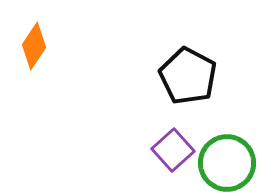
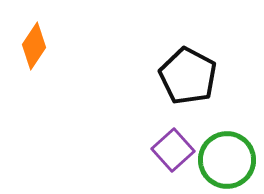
green circle: moved 3 px up
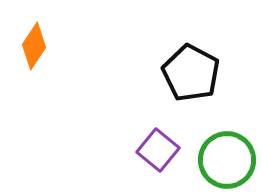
black pentagon: moved 3 px right, 3 px up
purple square: moved 15 px left; rotated 9 degrees counterclockwise
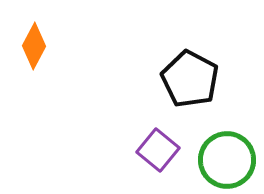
orange diamond: rotated 6 degrees counterclockwise
black pentagon: moved 1 px left, 6 px down
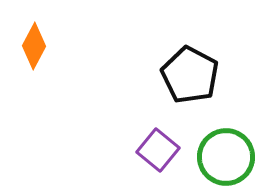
black pentagon: moved 4 px up
green circle: moved 1 px left, 3 px up
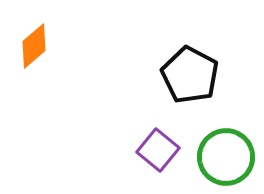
orange diamond: rotated 21 degrees clockwise
